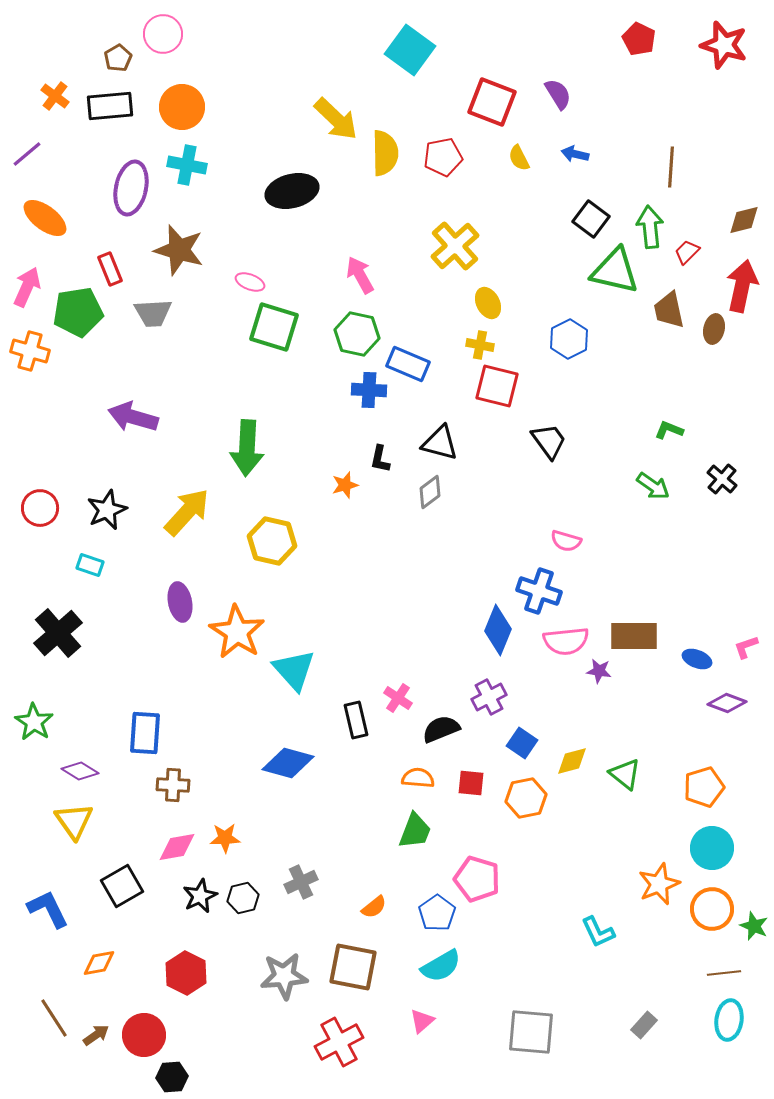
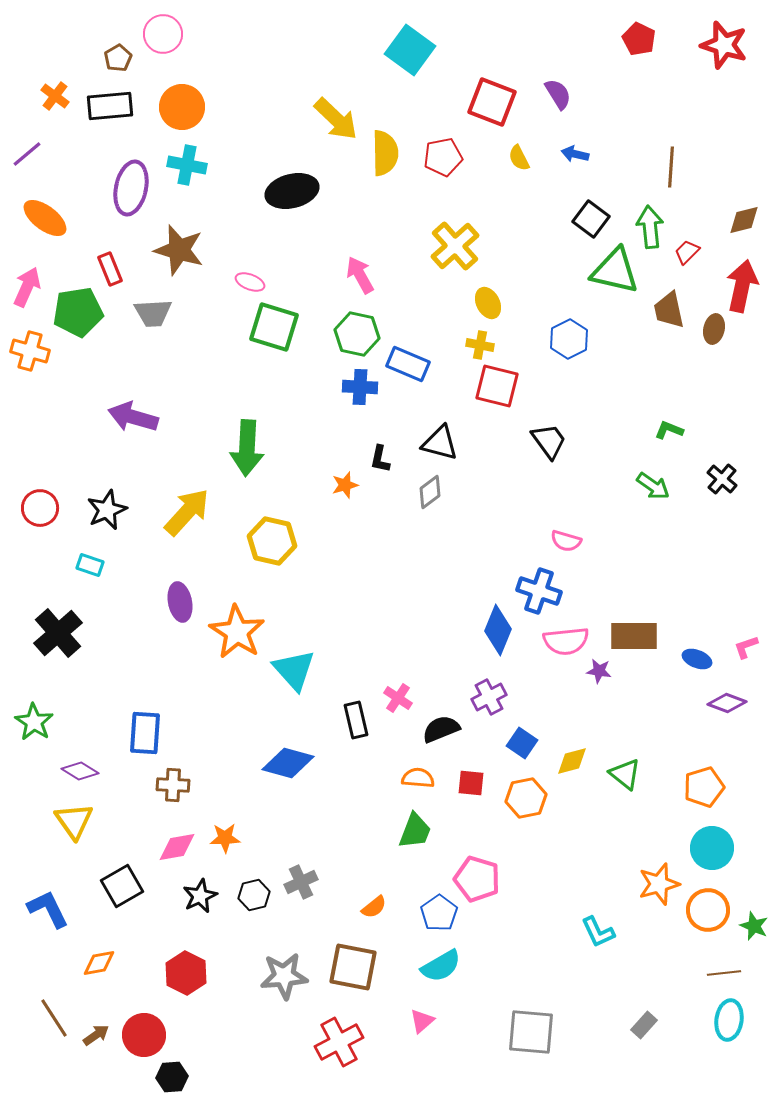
blue cross at (369, 390): moved 9 px left, 3 px up
orange star at (659, 884): rotated 6 degrees clockwise
black hexagon at (243, 898): moved 11 px right, 3 px up
orange circle at (712, 909): moved 4 px left, 1 px down
blue pentagon at (437, 913): moved 2 px right
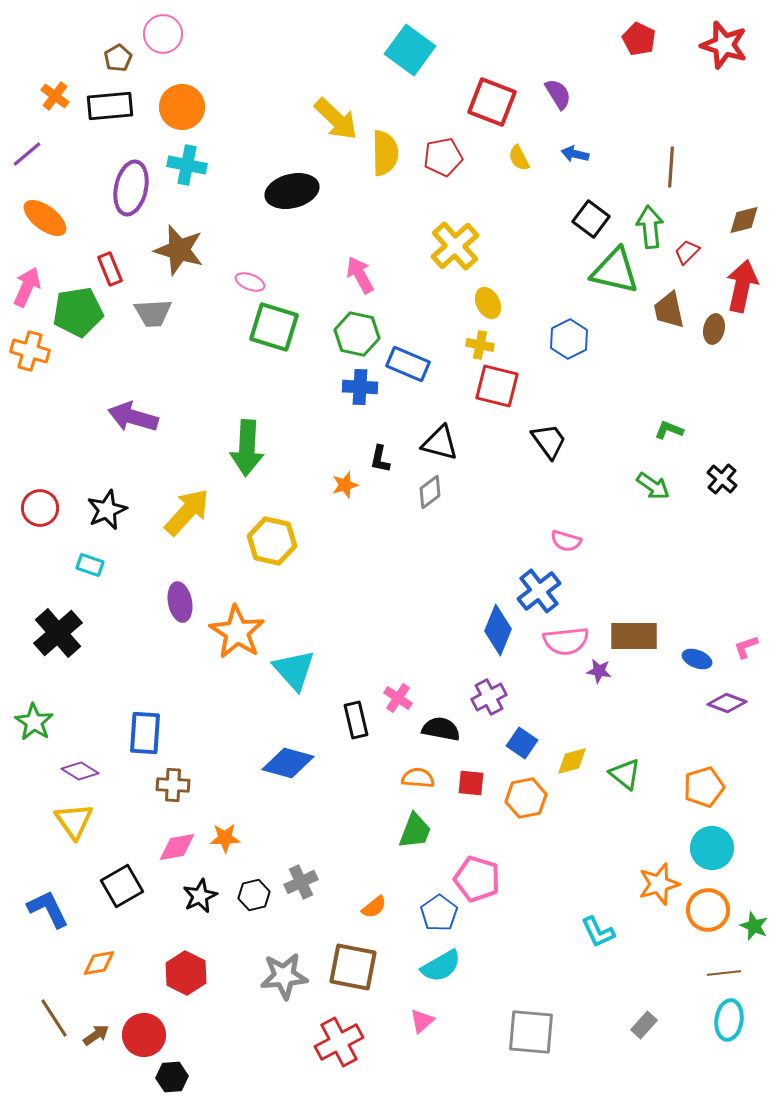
blue cross at (539, 591): rotated 33 degrees clockwise
black semicircle at (441, 729): rotated 33 degrees clockwise
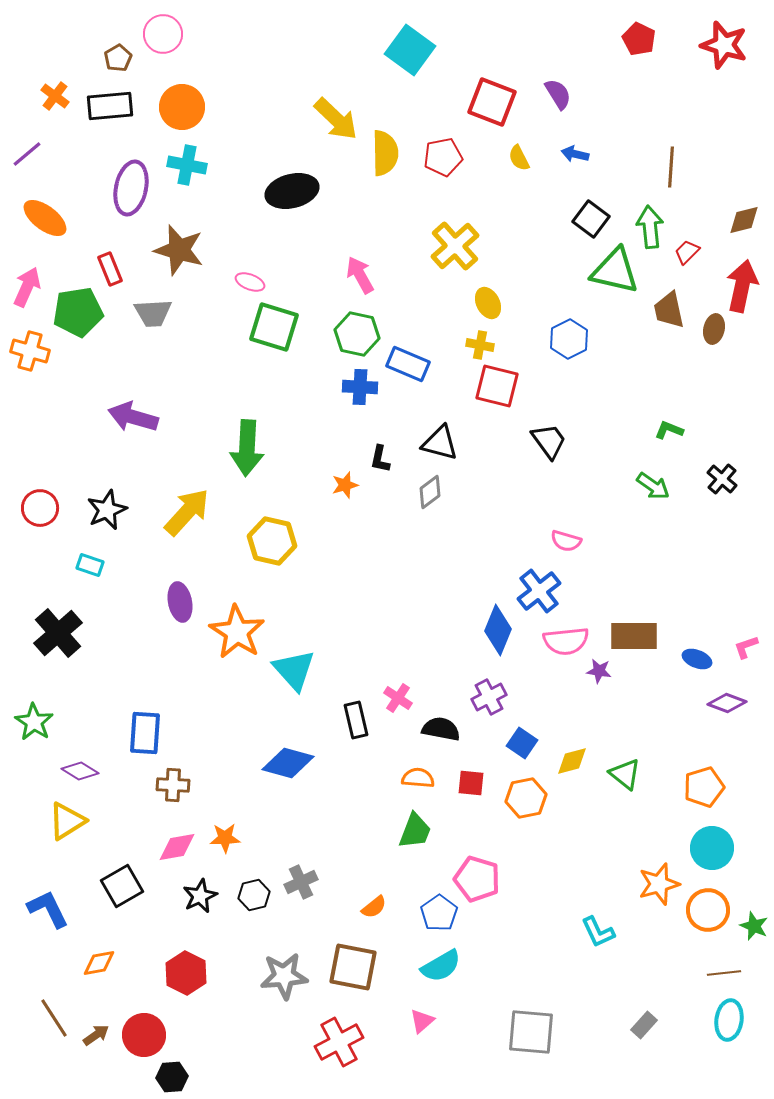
yellow triangle at (74, 821): moved 7 px left; rotated 33 degrees clockwise
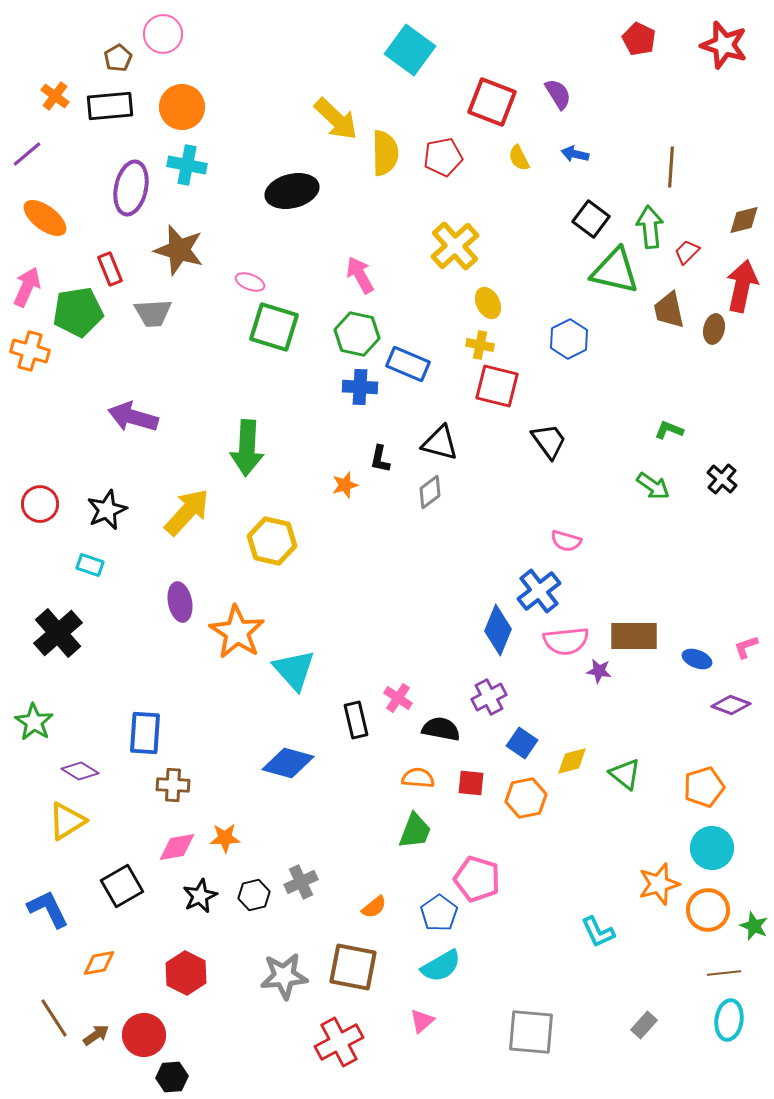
red circle at (40, 508): moved 4 px up
purple diamond at (727, 703): moved 4 px right, 2 px down
